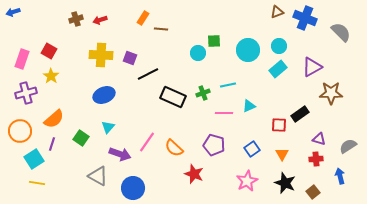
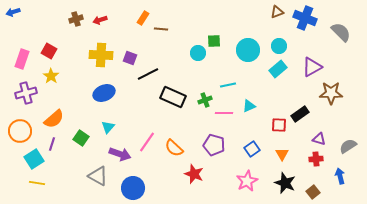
green cross at (203, 93): moved 2 px right, 7 px down
blue ellipse at (104, 95): moved 2 px up
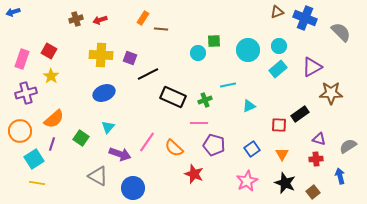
pink line at (224, 113): moved 25 px left, 10 px down
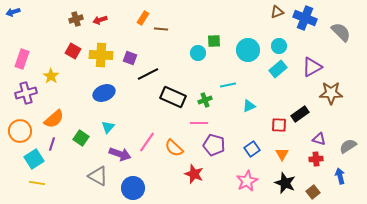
red square at (49, 51): moved 24 px right
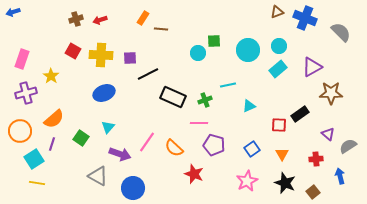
purple square at (130, 58): rotated 24 degrees counterclockwise
purple triangle at (319, 139): moved 9 px right, 5 px up; rotated 24 degrees clockwise
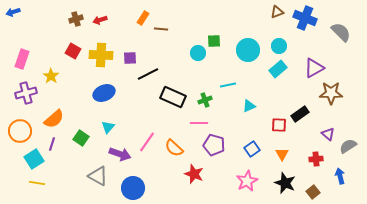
purple triangle at (312, 67): moved 2 px right, 1 px down
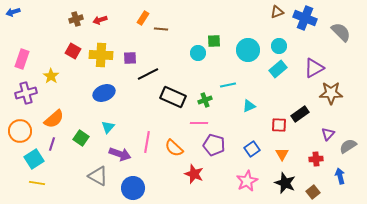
purple triangle at (328, 134): rotated 32 degrees clockwise
pink line at (147, 142): rotated 25 degrees counterclockwise
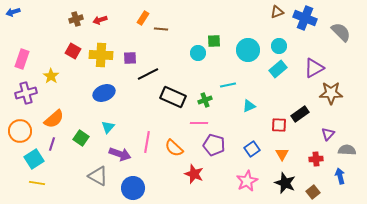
gray semicircle at (348, 146): moved 1 px left, 4 px down; rotated 36 degrees clockwise
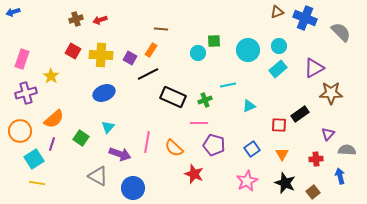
orange rectangle at (143, 18): moved 8 px right, 32 px down
purple square at (130, 58): rotated 32 degrees clockwise
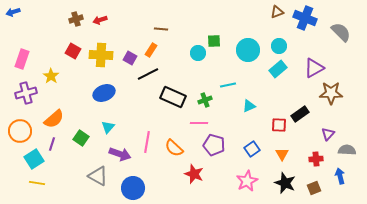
brown square at (313, 192): moved 1 px right, 4 px up; rotated 16 degrees clockwise
